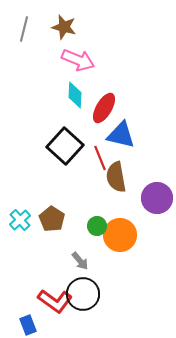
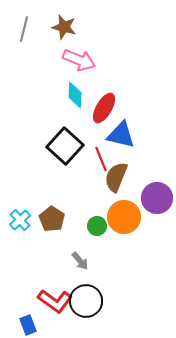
pink arrow: moved 1 px right
red line: moved 1 px right, 1 px down
brown semicircle: rotated 32 degrees clockwise
orange circle: moved 4 px right, 18 px up
black circle: moved 3 px right, 7 px down
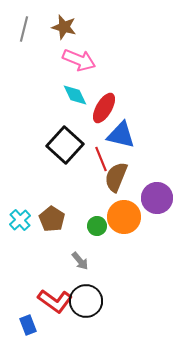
cyan diamond: rotated 28 degrees counterclockwise
black square: moved 1 px up
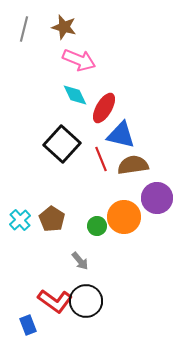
black square: moved 3 px left, 1 px up
brown semicircle: moved 17 px right, 12 px up; rotated 60 degrees clockwise
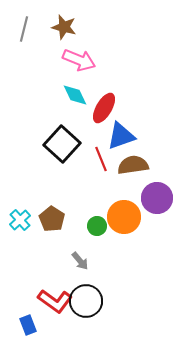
blue triangle: moved 1 px down; rotated 32 degrees counterclockwise
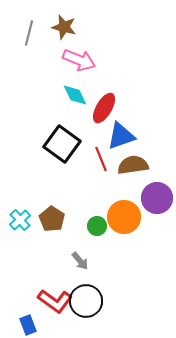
gray line: moved 5 px right, 4 px down
black square: rotated 6 degrees counterclockwise
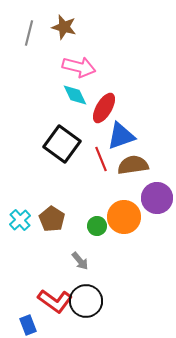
pink arrow: moved 7 px down; rotated 8 degrees counterclockwise
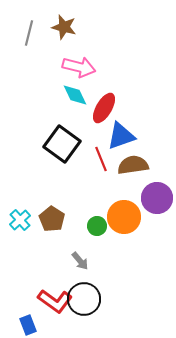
black circle: moved 2 px left, 2 px up
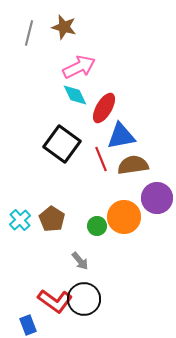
pink arrow: rotated 40 degrees counterclockwise
blue triangle: rotated 8 degrees clockwise
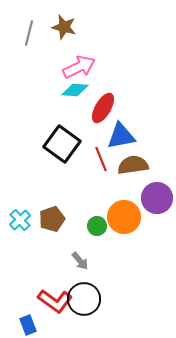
cyan diamond: moved 5 px up; rotated 60 degrees counterclockwise
red ellipse: moved 1 px left
brown pentagon: rotated 20 degrees clockwise
